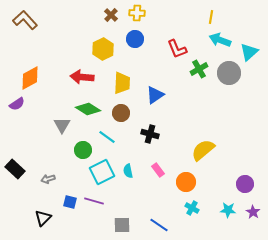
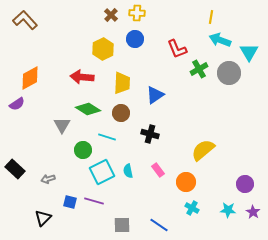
cyan triangle: rotated 18 degrees counterclockwise
cyan line: rotated 18 degrees counterclockwise
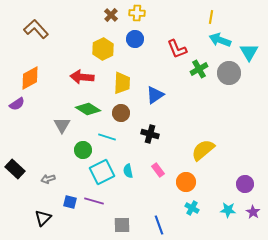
brown L-shape: moved 11 px right, 9 px down
blue line: rotated 36 degrees clockwise
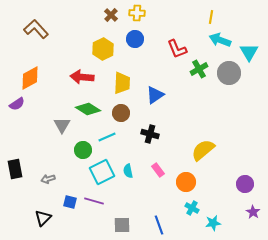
cyan line: rotated 42 degrees counterclockwise
black rectangle: rotated 36 degrees clockwise
cyan star: moved 15 px left, 13 px down; rotated 14 degrees counterclockwise
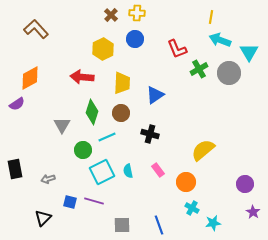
green diamond: moved 4 px right, 3 px down; rotated 75 degrees clockwise
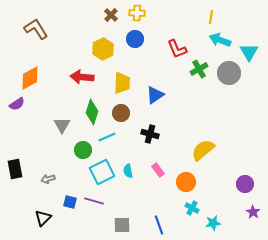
brown L-shape: rotated 10 degrees clockwise
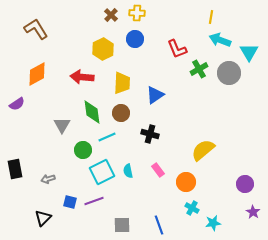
orange diamond: moved 7 px right, 4 px up
green diamond: rotated 25 degrees counterclockwise
purple line: rotated 36 degrees counterclockwise
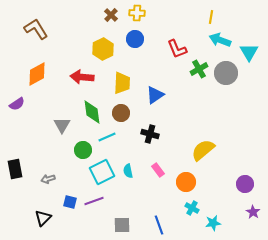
gray circle: moved 3 px left
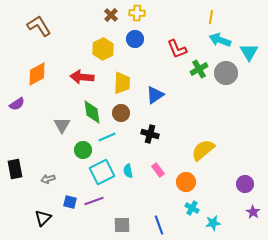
brown L-shape: moved 3 px right, 3 px up
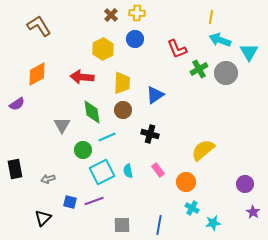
brown circle: moved 2 px right, 3 px up
blue line: rotated 30 degrees clockwise
